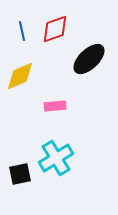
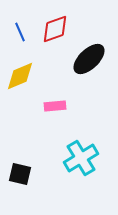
blue line: moved 2 px left, 1 px down; rotated 12 degrees counterclockwise
cyan cross: moved 25 px right
black square: rotated 25 degrees clockwise
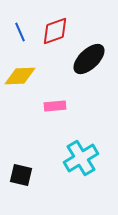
red diamond: moved 2 px down
yellow diamond: rotated 20 degrees clockwise
black square: moved 1 px right, 1 px down
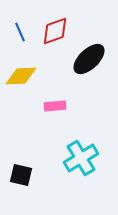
yellow diamond: moved 1 px right
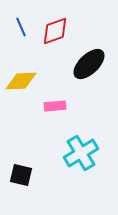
blue line: moved 1 px right, 5 px up
black ellipse: moved 5 px down
yellow diamond: moved 5 px down
cyan cross: moved 5 px up
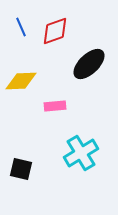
black square: moved 6 px up
